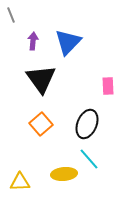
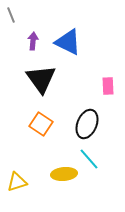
blue triangle: rotated 48 degrees counterclockwise
orange square: rotated 15 degrees counterclockwise
yellow triangle: moved 3 px left; rotated 15 degrees counterclockwise
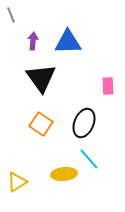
blue triangle: rotated 28 degrees counterclockwise
black triangle: moved 1 px up
black ellipse: moved 3 px left, 1 px up
yellow triangle: rotated 15 degrees counterclockwise
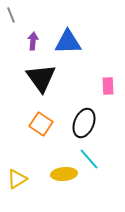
yellow triangle: moved 3 px up
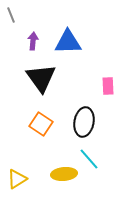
black ellipse: moved 1 px up; rotated 12 degrees counterclockwise
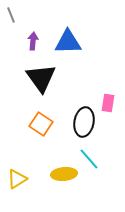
pink rectangle: moved 17 px down; rotated 12 degrees clockwise
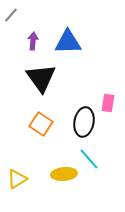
gray line: rotated 63 degrees clockwise
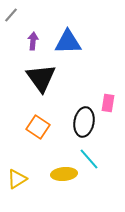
orange square: moved 3 px left, 3 px down
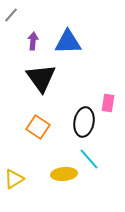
yellow triangle: moved 3 px left
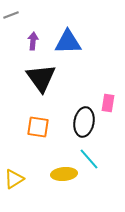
gray line: rotated 28 degrees clockwise
orange square: rotated 25 degrees counterclockwise
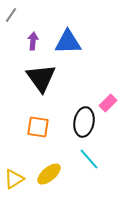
gray line: rotated 35 degrees counterclockwise
pink rectangle: rotated 36 degrees clockwise
yellow ellipse: moved 15 px left; rotated 35 degrees counterclockwise
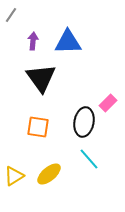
yellow triangle: moved 3 px up
